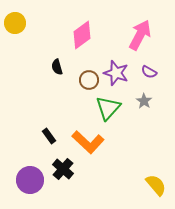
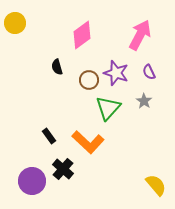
purple semicircle: rotated 35 degrees clockwise
purple circle: moved 2 px right, 1 px down
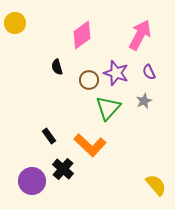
gray star: rotated 14 degrees clockwise
orange L-shape: moved 2 px right, 3 px down
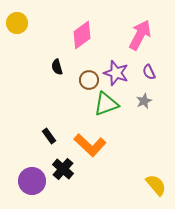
yellow circle: moved 2 px right
green triangle: moved 2 px left, 4 px up; rotated 28 degrees clockwise
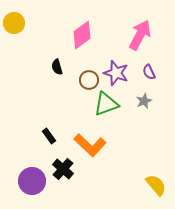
yellow circle: moved 3 px left
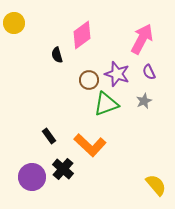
pink arrow: moved 2 px right, 4 px down
black semicircle: moved 12 px up
purple star: moved 1 px right, 1 px down
purple circle: moved 4 px up
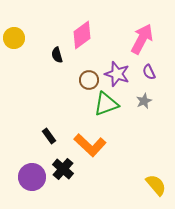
yellow circle: moved 15 px down
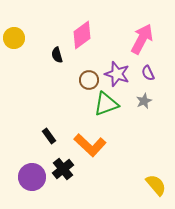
purple semicircle: moved 1 px left, 1 px down
black cross: rotated 10 degrees clockwise
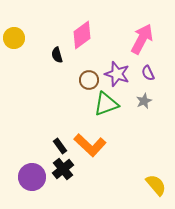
black rectangle: moved 11 px right, 10 px down
